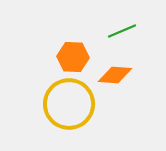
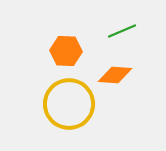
orange hexagon: moved 7 px left, 6 px up
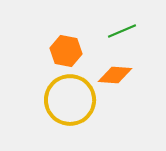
orange hexagon: rotated 8 degrees clockwise
yellow circle: moved 1 px right, 4 px up
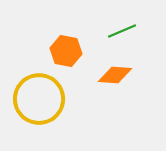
yellow circle: moved 31 px left, 1 px up
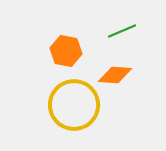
yellow circle: moved 35 px right, 6 px down
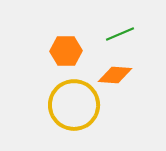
green line: moved 2 px left, 3 px down
orange hexagon: rotated 12 degrees counterclockwise
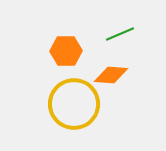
orange diamond: moved 4 px left
yellow circle: moved 1 px up
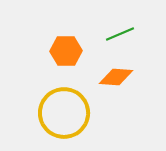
orange diamond: moved 5 px right, 2 px down
yellow circle: moved 10 px left, 9 px down
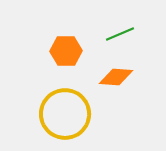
yellow circle: moved 1 px right, 1 px down
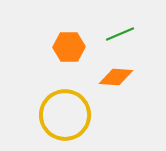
orange hexagon: moved 3 px right, 4 px up
yellow circle: moved 1 px down
